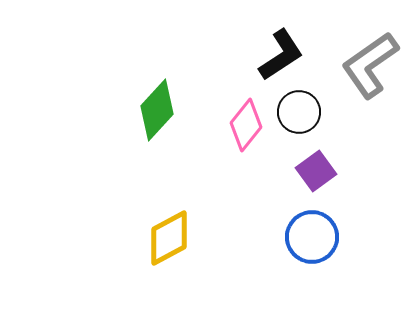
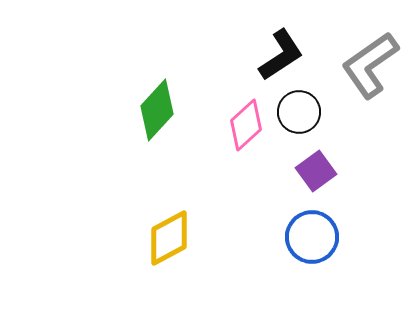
pink diamond: rotated 9 degrees clockwise
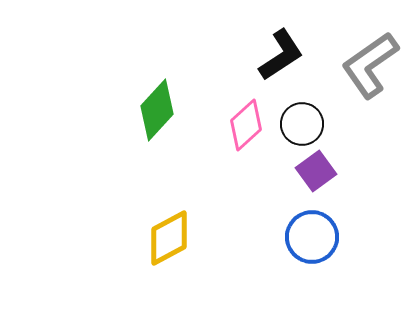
black circle: moved 3 px right, 12 px down
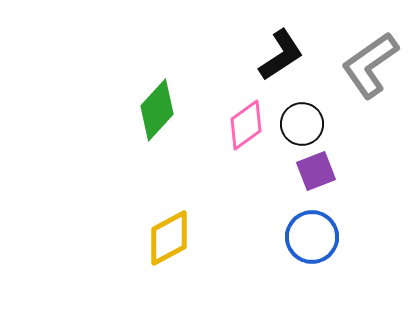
pink diamond: rotated 6 degrees clockwise
purple square: rotated 15 degrees clockwise
